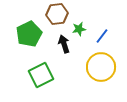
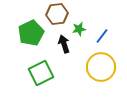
green pentagon: moved 2 px right, 1 px up
green square: moved 2 px up
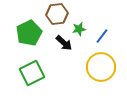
green pentagon: moved 2 px left
black arrow: moved 1 px up; rotated 150 degrees clockwise
green square: moved 9 px left
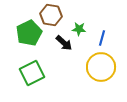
brown hexagon: moved 6 px left, 1 px down; rotated 15 degrees clockwise
green star: rotated 16 degrees clockwise
blue line: moved 2 px down; rotated 21 degrees counterclockwise
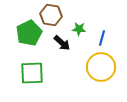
black arrow: moved 2 px left
green square: rotated 25 degrees clockwise
